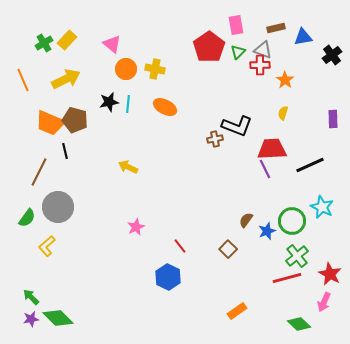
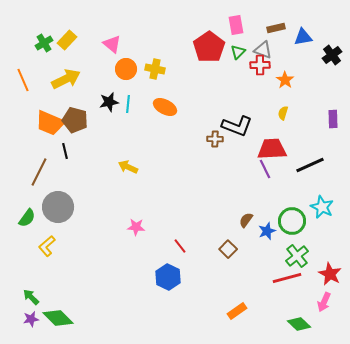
brown cross at (215, 139): rotated 14 degrees clockwise
pink star at (136, 227): rotated 30 degrees clockwise
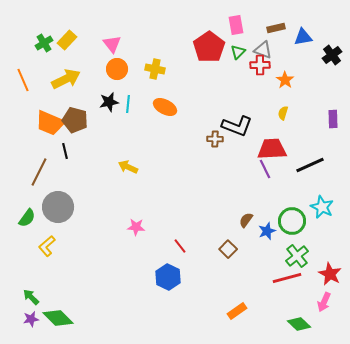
pink triangle at (112, 44): rotated 12 degrees clockwise
orange circle at (126, 69): moved 9 px left
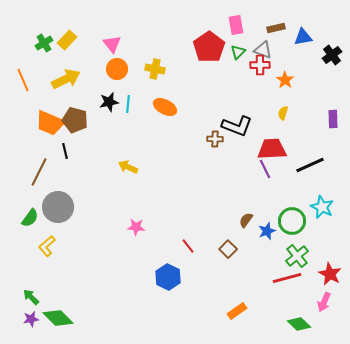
green semicircle at (27, 218): moved 3 px right
red line at (180, 246): moved 8 px right
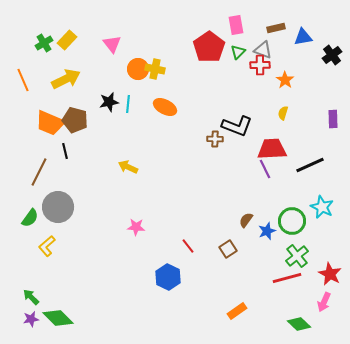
orange circle at (117, 69): moved 21 px right
brown square at (228, 249): rotated 12 degrees clockwise
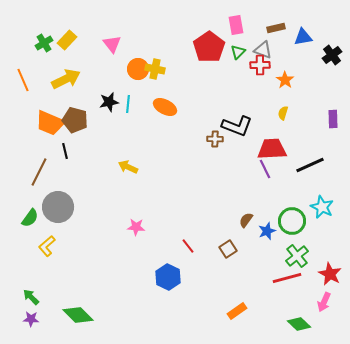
green diamond at (58, 318): moved 20 px right, 3 px up
purple star at (31, 319): rotated 14 degrees clockwise
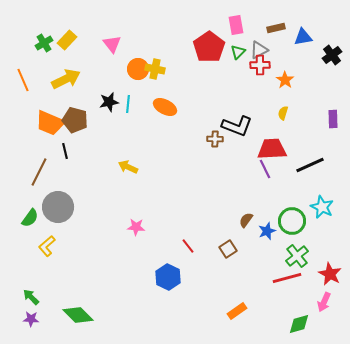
gray triangle at (263, 50): moved 4 px left; rotated 48 degrees counterclockwise
green diamond at (299, 324): rotated 60 degrees counterclockwise
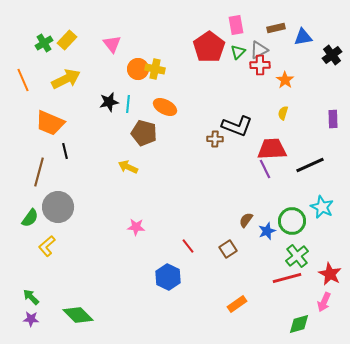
brown pentagon at (75, 120): moved 69 px right, 13 px down
brown line at (39, 172): rotated 12 degrees counterclockwise
orange rectangle at (237, 311): moved 7 px up
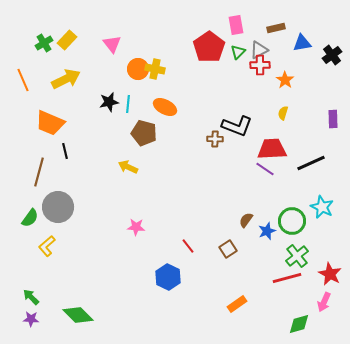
blue triangle at (303, 37): moved 1 px left, 6 px down
black line at (310, 165): moved 1 px right, 2 px up
purple line at (265, 169): rotated 30 degrees counterclockwise
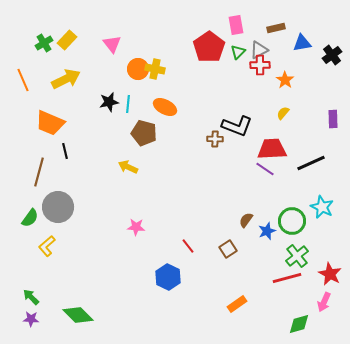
yellow semicircle at (283, 113): rotated 24 degrees clockwise
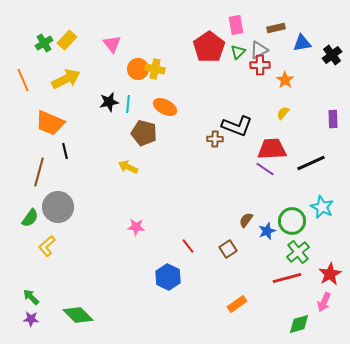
green cross at (297, 256): moved 1 px right, 4 px up
red star at (330, 274): rotated 15 degrees clockwise
